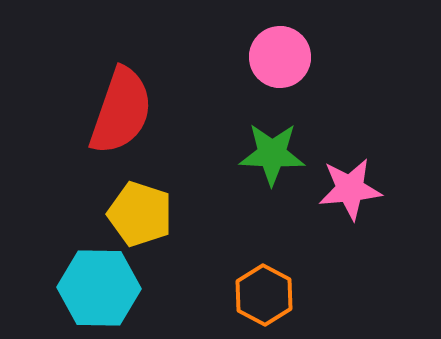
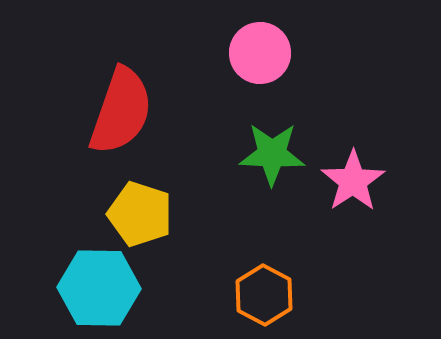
pink circle: moved 20 px left, 4 px up
pink star: moved 3 px right, 8 px up; rotated 28 degrees counterclockwise
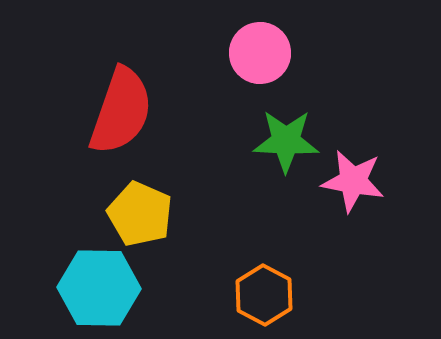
green star: moved 14 px right, 13 px up
pink star: rotated 28 degrees counterclockwise
yellow pentagon: rotated 6 degrees clockwise
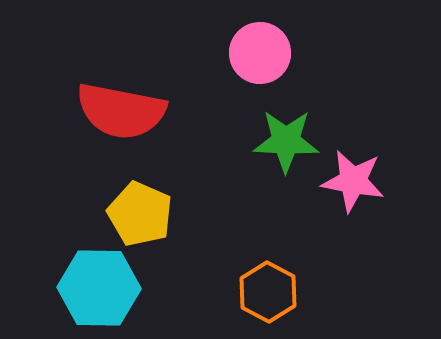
red semicircle: rotated 82 degrees clockwise
orange hexagon: moved 4 px right, 3 px up
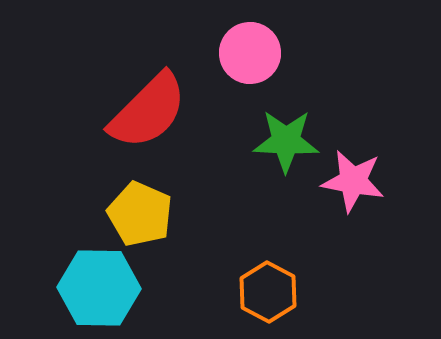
pink circle: moved 10 px left
red semicircle: moved 27 px right; rotated 56 degrees counterclockwise
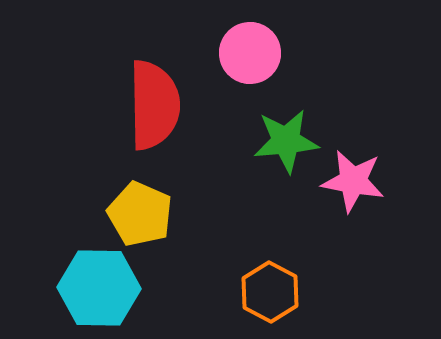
red semicircle: moved 6 px right, 6 px up; rotated 46 degrees counterclockwise
green star: rotated 8 degrees counterclockwise
orange hexagon: moved 2 px right
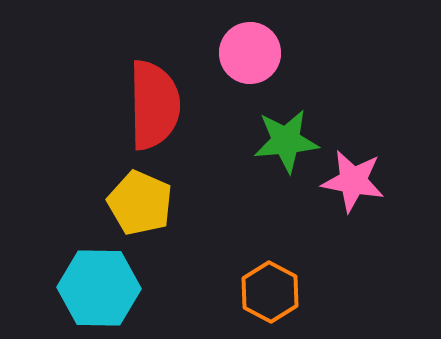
yellow pentagon: moved 11 px up
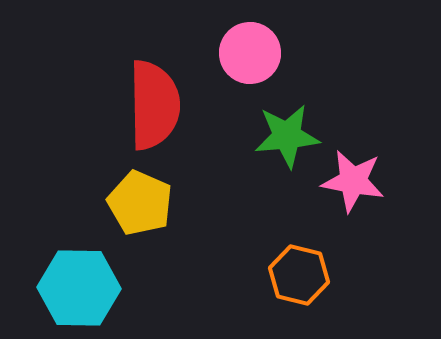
green star: moved 1 px right, 5 px up
cyan hexagon: moved 20 px left
orange hexagon: moved 29 px right, 17 px up; rotated 14 degrees counterclockwise
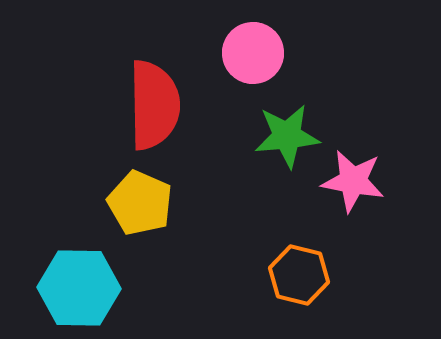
pink circle: moved 3 px right
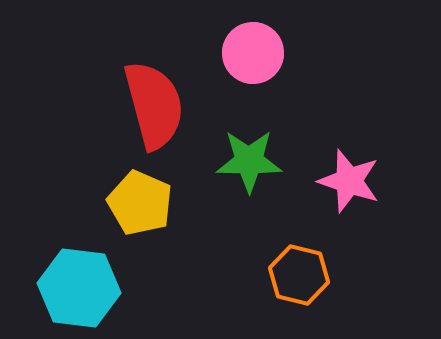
red semicircle: rotated 14 degrees counterclockwise
green star: moved 38 px left, 25 px down; rotated 6 degrees clockwise
pink star: moved 4 px left; rotated 8 degrees clockwise
cyan hexagon: rotated 6 degrees clockwise
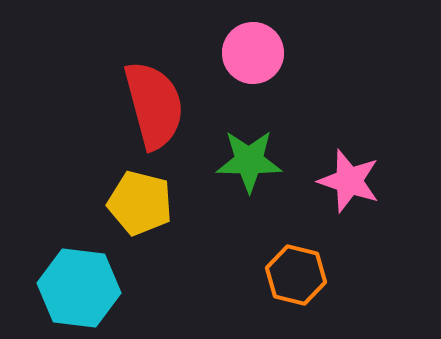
yellow pentagon: rotated 10 degrees counterclockwise
orange hexagon: moved 3 px left
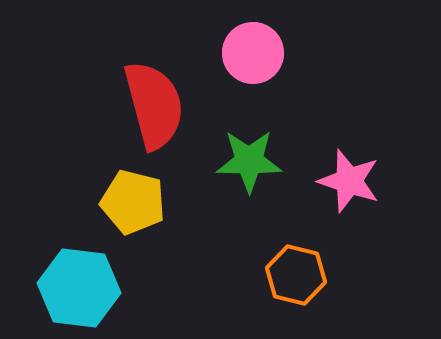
yellow pentagon: moved 7 px left, 1 px up
